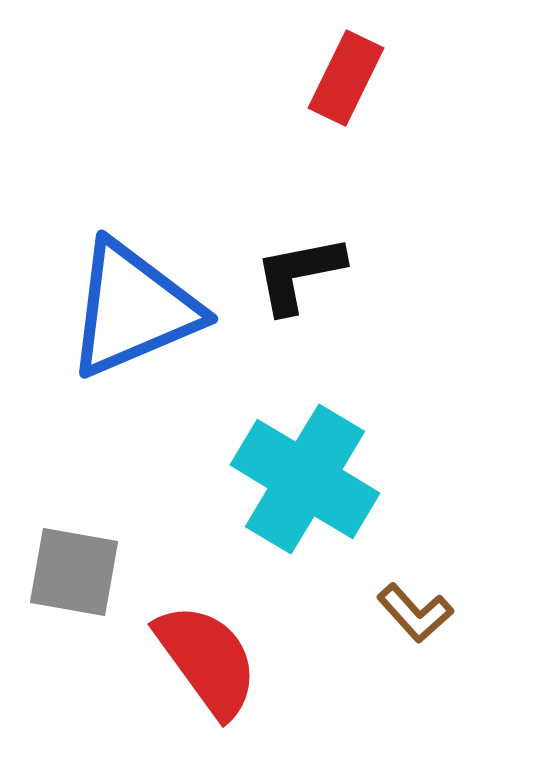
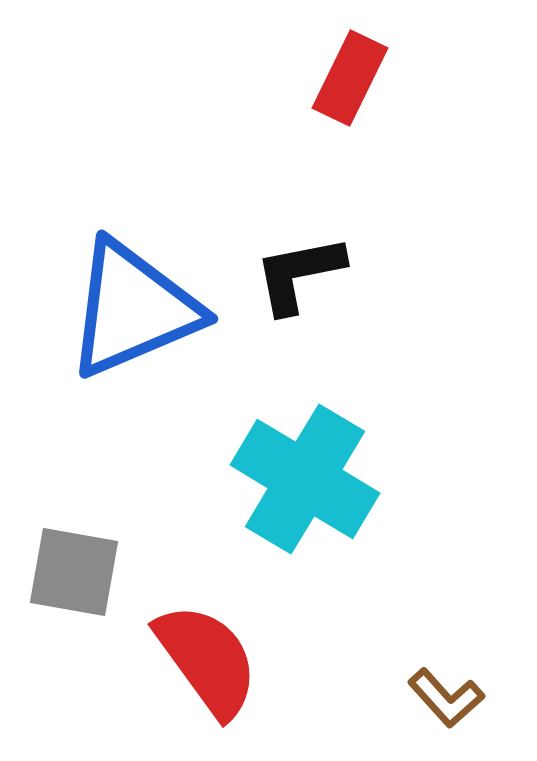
red rectangle: moved 4 px right
brown L-shape: moved 31 px right, 85 px down
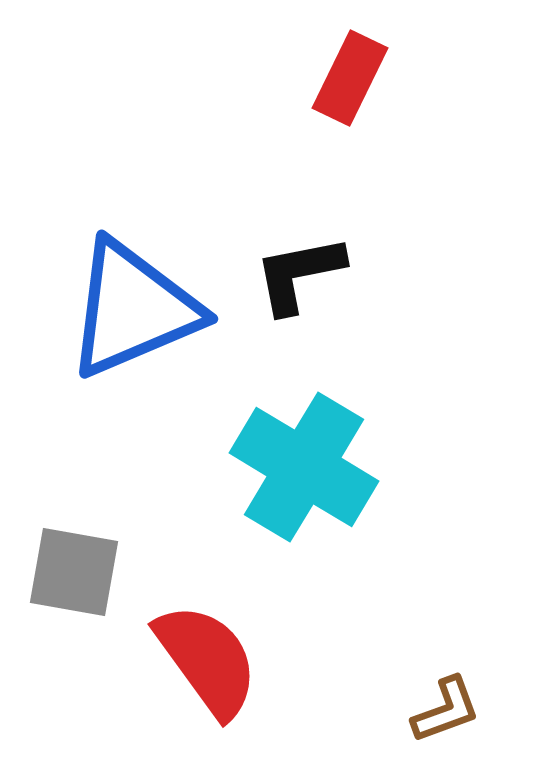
cyan cross: moved 1 px left, 12 px up
brown L-shape: moved 12 px down; rotated 68 degrees counterclockwise
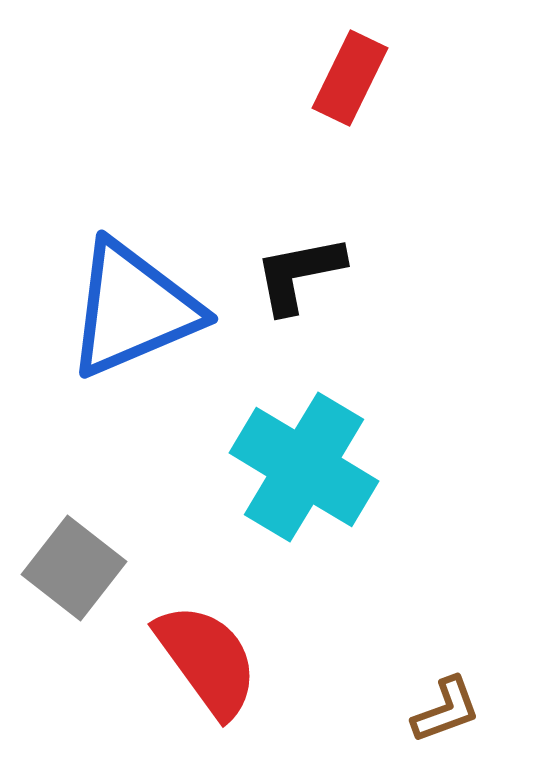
gray square: moved 4 px up; rotated 28 degrees clockwise
